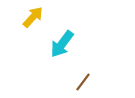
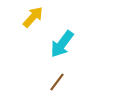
brown line: moved 26 px left
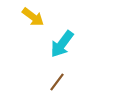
yellow arrow: rotated 85 degrees clockwise
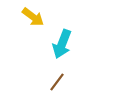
cyan arrow: rotated 16 degrees counterclockwise
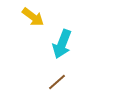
brown line: rotated 12 degrees clockwise
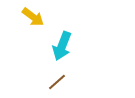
cyan arrow: moved 2 px down
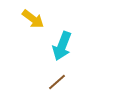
yellow arrow: moved 2 px down
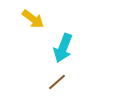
cyan arrow: moved 1 px right, 2 px down
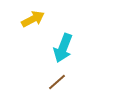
yellow arrow: rotated 65 degrees counterclockwise
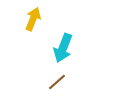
yellow arrow: rotated 40 degrees counterclockwise
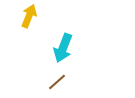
yellow arrow: moved 4 px left, 3 px up
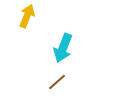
yellow arrow: moved 2 px left
